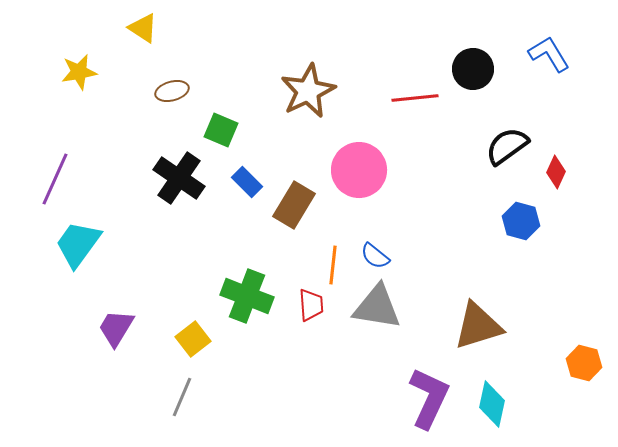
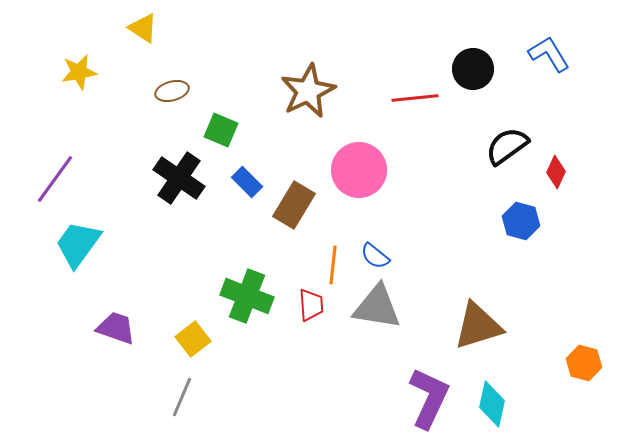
purple line: rotated 12 degrees clockwise
purple trapezoid: rotated 78 degrees clockwise
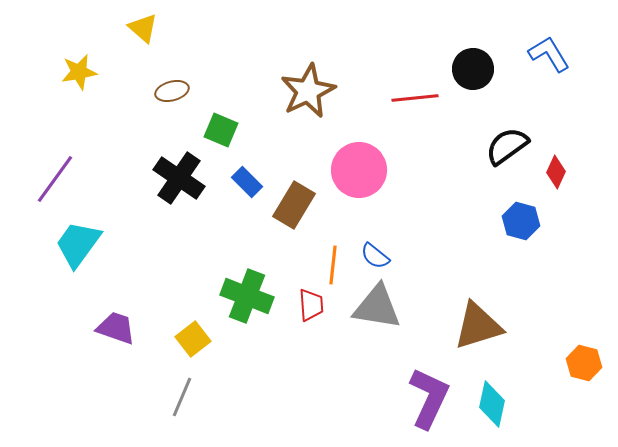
yellow triangle: rotated 8 degrees clockwise
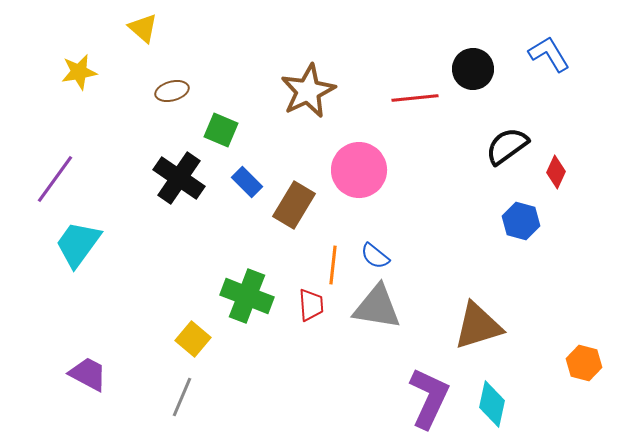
purple trapezoid: moved 28 px left, 46 px down; rotated 9 degrees clockwise
yellow square: rotated 12 degrees counterclockwise
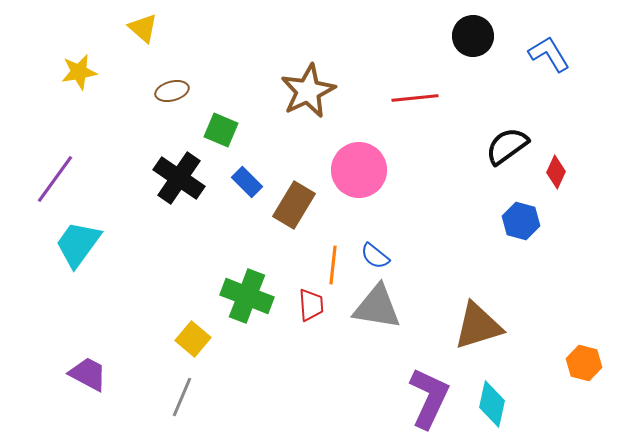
black circle: moved 33 px up
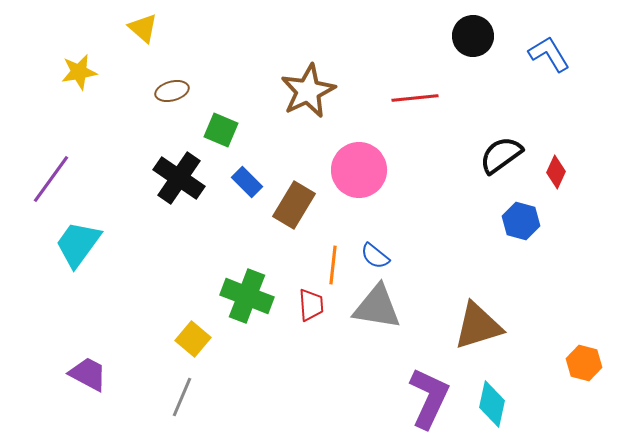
black semicircle: moved 6 px left, 9 px down
purple line: moved 4 px left
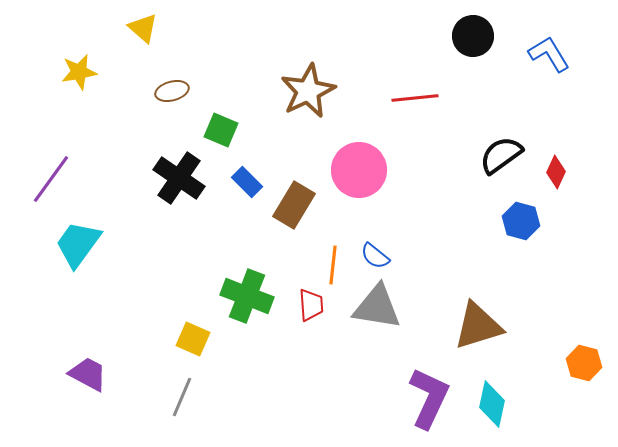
yellow square: rotated 16 degrees counterclockwise
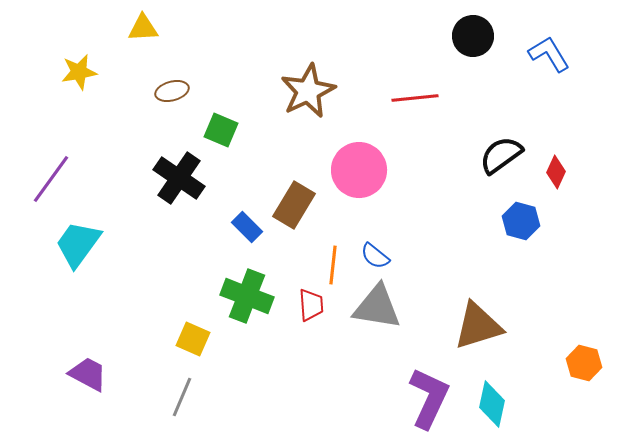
yellow triangle: rotated 44 degrees counterclockwise
blue rectangle: moved 45 px down
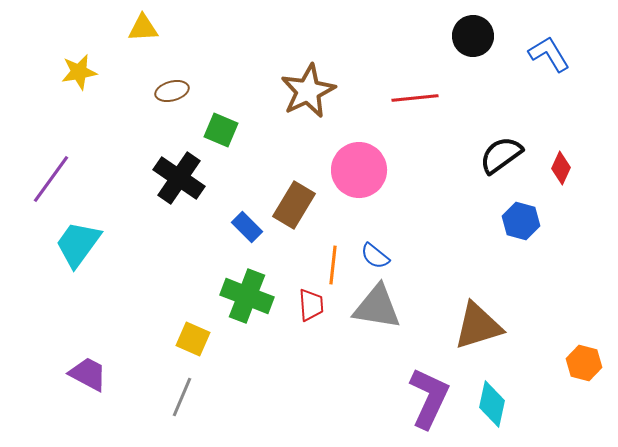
red diamond: moved 5 px right, 4 px up
